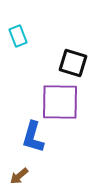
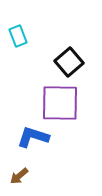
black square: moved 4 px left, 1 px up; rotated 32 degrees clockwise
purple square: moved 1 px down
blue L-shape: rotated 92 degrees clockwise
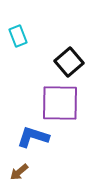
brown arrow: moved 4 px up
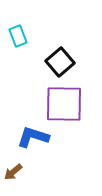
black square: moved 9 px left
purple square: moved 4 px right, 1 px down
brown arrow: moved 6 px left
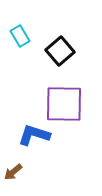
cyan rectangle: moved 2 px right; rotated 10 degrees counterclockwise
black square: moved 11 px up
blue L-shape: moved 1 px right, 2 px up
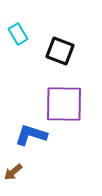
cyan rectangle: moved 2 px left, 2 px up
black square: rotated 28 degrees counterclockwise
blue L-shape: moved 3 px left
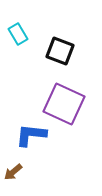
purple square: rotated 24 degrees clockwise
blue L-shape: rotated 12 degrees counterclockwise
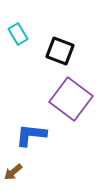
purple square: moved 7 px right, 5 px up; rotated 12 degrees clockwise
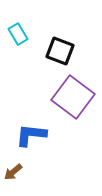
purple square: moved 2 px right, 2 px up
